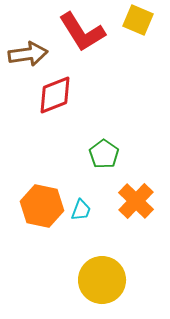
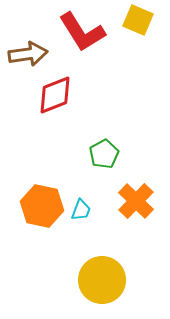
green pentagon: rotated 8 degrees clockwise
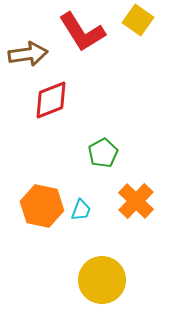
yellow square: rotated 12 degrees clockwise
red diamond: moved 4 px left, 5 px down
green pentagon: moved 1 px left, 1 px up
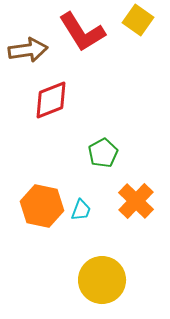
brown arrow: moved 4 px up
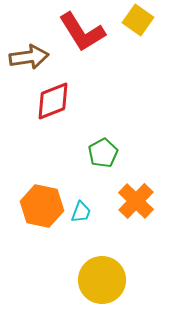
brown arrow: moved 1 px right, 7 px down
red diamond: moved 2 px right, 1 px down
cyan trapezoid: moved 2 px down
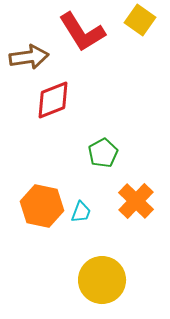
yellow square: moved 2 px right
red diamond: moved 1 px up
